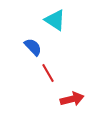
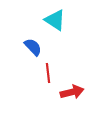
red line: rotated 24 degrees clockwise
red arrow: moved 7 px up
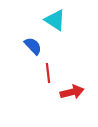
blue semicircle: moved 1 px up
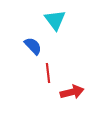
cyan triangle: rotated 20 degrees clockwise
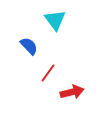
blue semicircle: moved 4 px left
red line: rotated 42 degrees clockwise
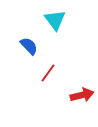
red arrow: moved 10 px right, 3 px down
